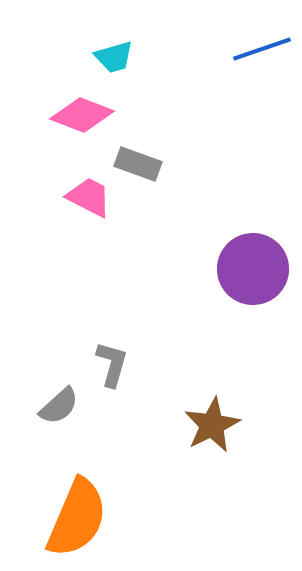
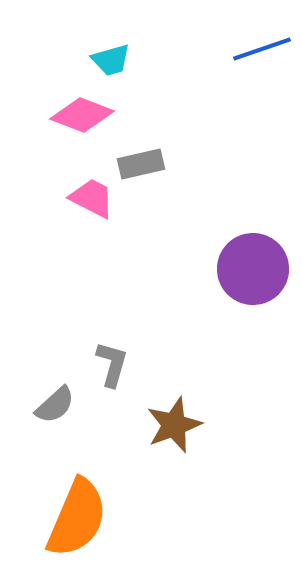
cyan trapezoid: moved 3 px left, 3 px down
gray rectangle: moved 3 px right; rotated 33 degrees counterclockwise
pink trapezoid: moved 3 px right, 1 px down
gray semicircle: moved 4 px left, 1 px up
brown star: moved 38 px left; rotated 6 degrees clockwise
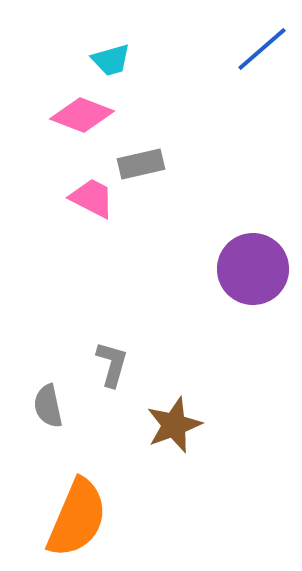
blue line: rotated 22 degrees counterclockwise
gray semicircle: moved 7 px left, 1 px down; rotated 120 degrees clockwise
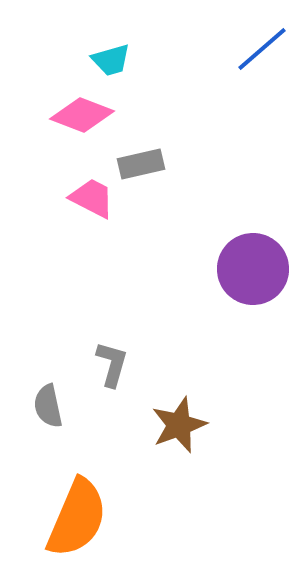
brown star: moved 5 px right
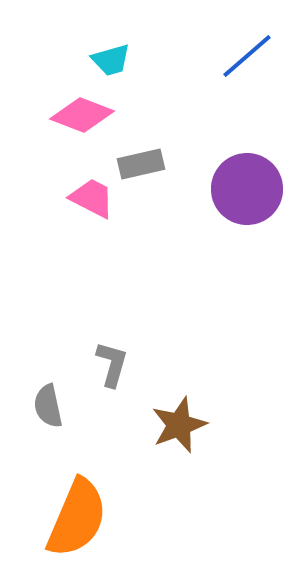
blue line: moved 15 px left, 7 px down
purple circle: moved 6 px left, 80 px up
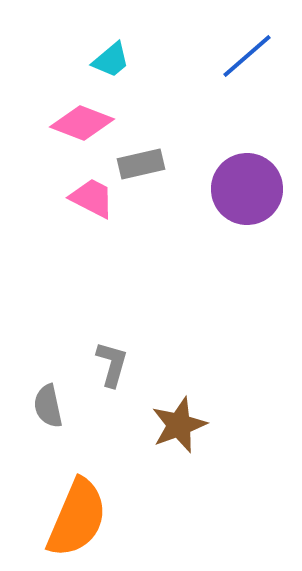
cyan trapezoid: rotated 24 degrees counterclockwise
pink diamond: moved 8 px down
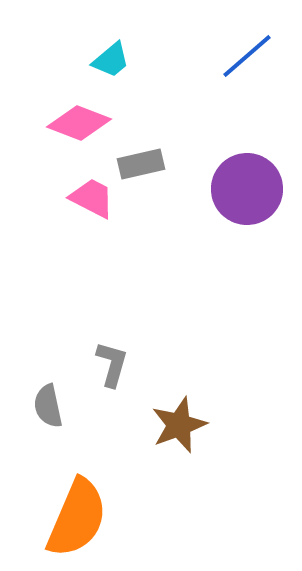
pink diamond: moved 3 px left
